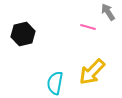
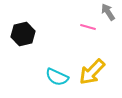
cyan semicircle: moved 2 px right, 6 px up; rotated 75 degrees counterclockwise
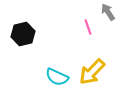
pink line: rotated 56 degrees clockwise
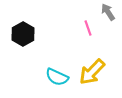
pink line: moved 1 px down
black hexagon: rotated 15 degrees counterclockwise
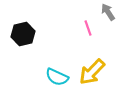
black hexagon: rotated 15 degrees clockwise
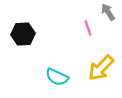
black hexagon: rotated 10 degrees clockwise
yellow arrow: moved 9 px right, 4 px up
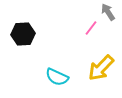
pink line: moved 3 px right; rotated 56 degrees clockwise
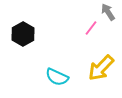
black hexagon: rotated 25 degrees counterclockwise
